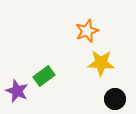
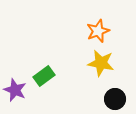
orange star: moved 11 px right
yellow star: rotated 8 degrees clockwise
purple star: moved 2 px left, 1 px up
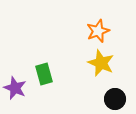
yellow star: rotated 12 degrees clockwise
green rectangle: moved 2 px up; rotated 70 degrees counterclockwise
purple star: moved 2 px up
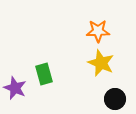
orange star: rotated 20 degrees clockwise
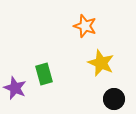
orange star: moved 13 px left, 5 px up; rotated 20 degrees clockwise
black circle: moved 1 px left
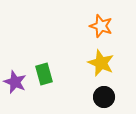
orange star: moved 16 px right
purple star: moved 6 px up
black circle: moved 10 px left, 2 px up
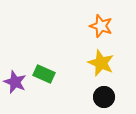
green rectangle: rotated 50 degrees counterclockwise
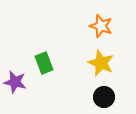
green rectangle: moved 11 px up; rotated 45 degrees clockwise
purple star: rotated 10 degrees counterclockwise
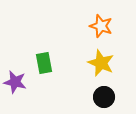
green rectangle: rotated 10 degrees clockwise
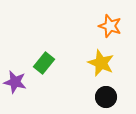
orange star: moved 9 px right
green rectangle: rotated 50 degrees clockwise
black circle: moved 2 px right
